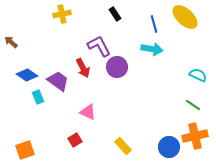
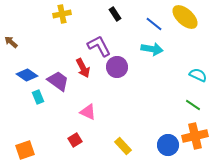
blue line: rotated 36 degrees counterclockwise
blue circle: moved 1 px left, 2 px up
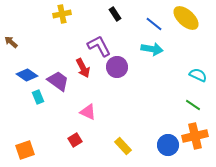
yellow ellipse: moved 1 px right, 1 px down
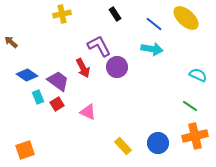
green line: moved 3 px left, 1 px down
red square: moved 18 px left, 36 px up
blue circle: moved 10 px left, 2 px up
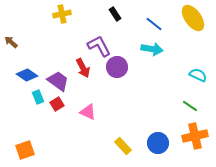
yellow ellipse: moved 7 px right; rotated 12 degrees clockwise
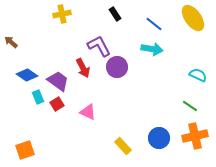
blue circle: moved 1 px right, 5 px up
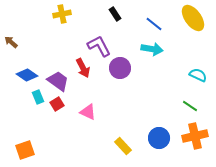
purple circle: moved 3 px right, 1 px down
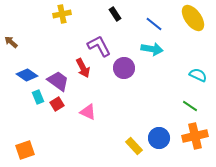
purple circle: moved 4 px right
yellow rectangle: moved 11 px right
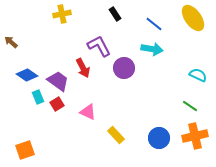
yellow rectangle: moved 18 px left, 11 px up
